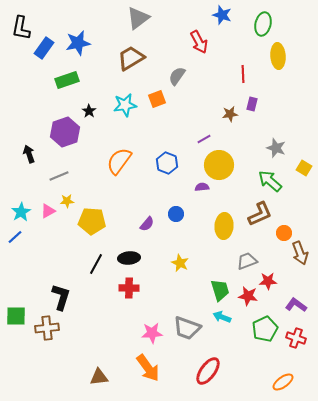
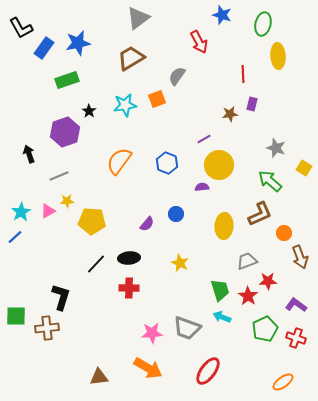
black L-shape at (21, 28): rotated 40 degrees counterclockwise
brown arrow at (300, 253): moved 4 px down
black line at (96, 264): rotated 15 degrees clockwise
red star at (248, 296): rotated 24 degrees clockwise
orange arrow at (148, 368): rotated 24 degrees counterclockwise
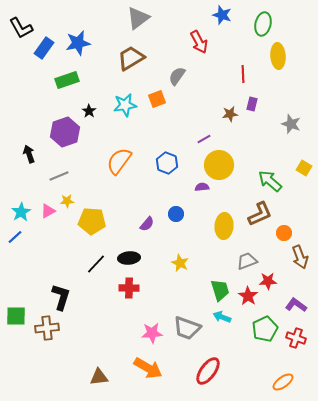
gray star at (276, 148): moved 15 px right, 24 px up
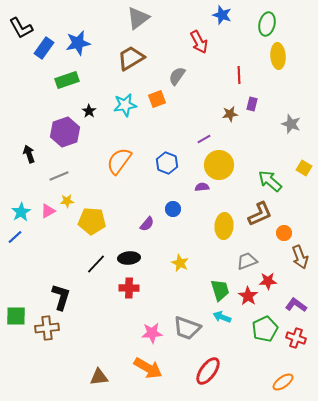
green ellipse at (263, 24): moved 4 px right
red line at (243, 74): moved 4 px left, 1 px down
blue circle at (176, 214): moved 3 px left, 5 px up
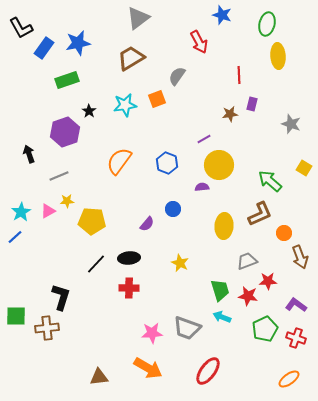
red star at (248, 296): rotated 24 degrees counterclockwise
orange ellipse at (283, 382): moved 6 px right, 3 px up
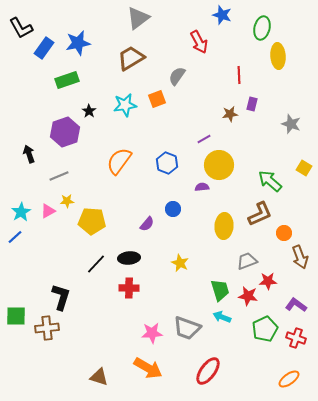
green ellipse at (267, 24): moved 5 px left, 4 px down
brown triangle at (99, 377): rotated 24 degrees clockwise
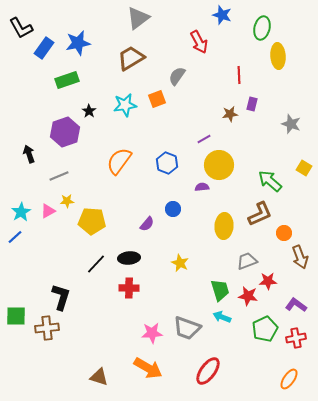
red cross at (296, 338): rotated 30 degrees counterclockwise
orange ellipse at (289, 379): rotated 20 degrees counterclockwise
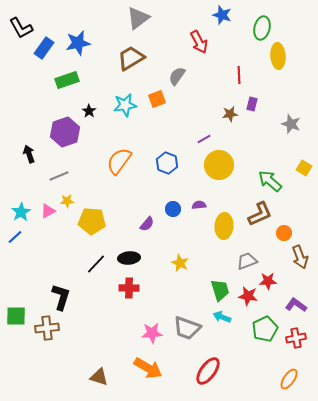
purple semicircle at (202, 187): moved 3 px left, 18 px down
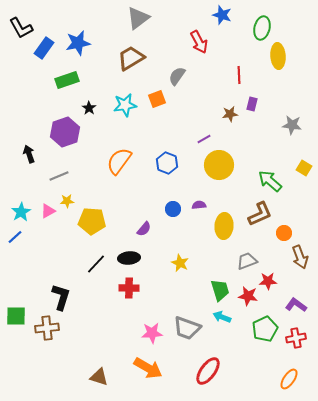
black star at (89, 111): moved 3 px up
gray star at (291, 124): moved 1 px right, 1 px down; rotated 12 degrees counterclockwise
purple semicircle at (147, 224): moved 3 px left, 5 px down
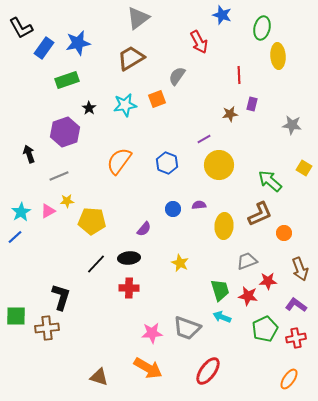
brown arrow at (300, 257): moved 12 px down
